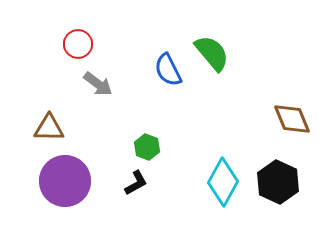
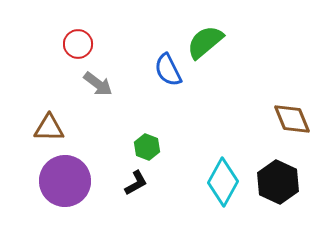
green semicircle: moved 7 px left, 11 px up; rotated 90 degrees counterclockwise
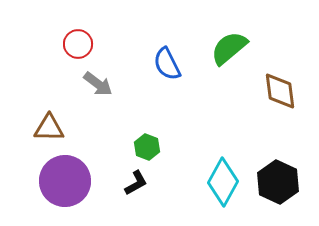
green semicircle: moved 24 px right, 6 px down
blue semicircle: moved 1 px left, 6 px up
brown diamond: moved 12 px left, 28 px up; rotated 15 degrees clockwise
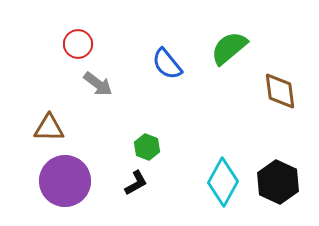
blue semicircle: rotated 12 degrees counterclockwise
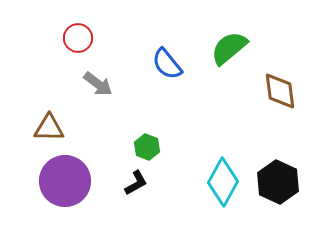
red circle: moved 6 px up
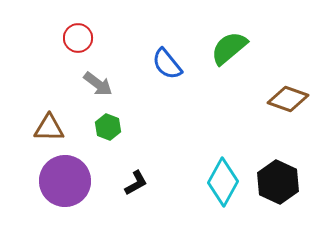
brown diamond: moved 8 px right, 8 px down; rotated 63 degrees counterclockwise
green hexagon: moved 39 px left, 20 px up
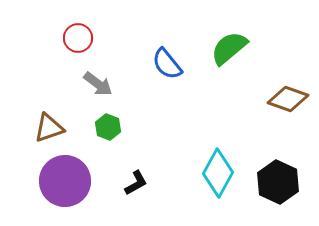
brown triangle: rotated 20 degrees counterclockwise
cyan diamond: moved 5 px left, 9 px up
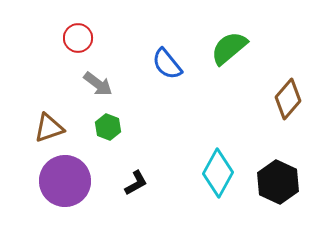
brown diamond: rotated 69 degrees counterclockwise
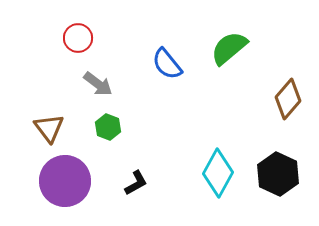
brown triangle: rotated 48 degrees counterclockwise
black hexagon: moved 8 px up
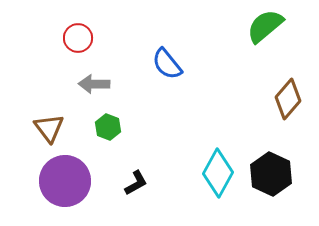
green semicircle: moved 36 px right, 22 px up
gray arrow: moved 4 px left; rotated 144 degrees clockwise
black hexagon: moved 7 px left
